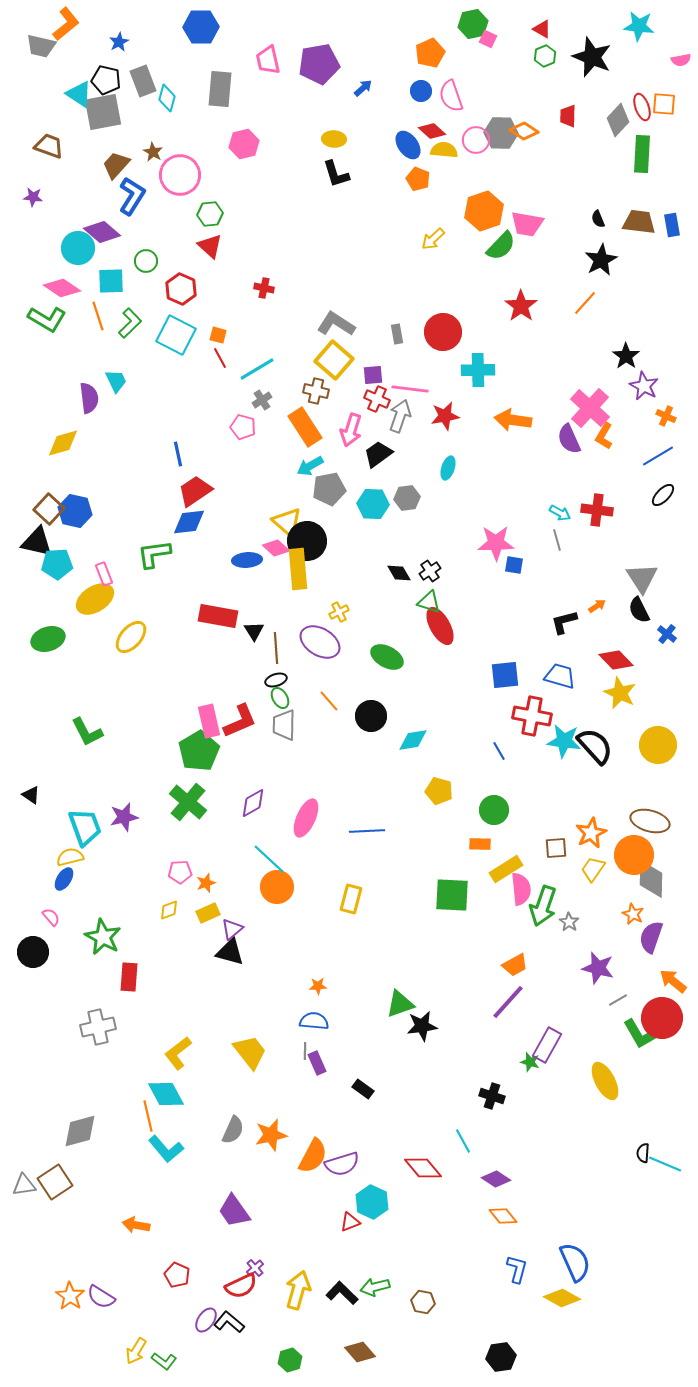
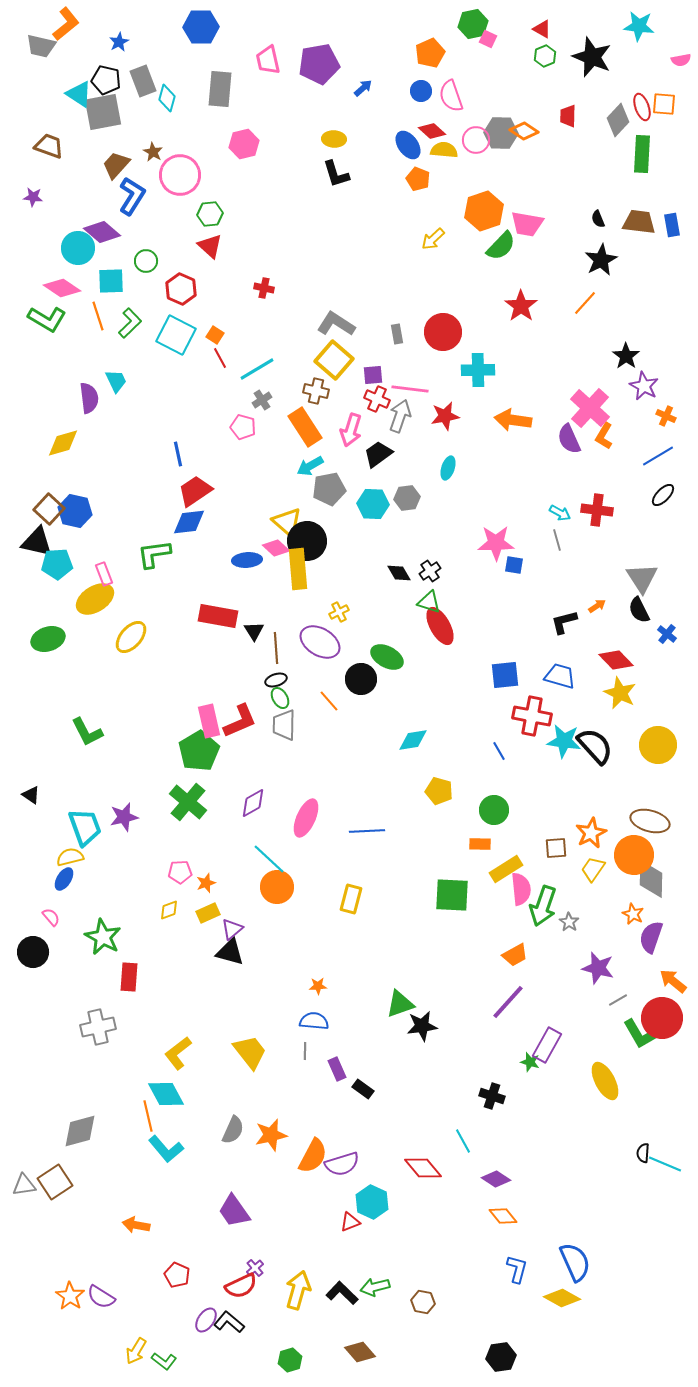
orange square at (218, 335): moved 3 px left; rotated 18 degrees clockwise
black circle at (371, 716): moved 10 px left, 37 px up
orange trapezoid at (515, 965): moved 10 px up
purple rectangle at (317, 1063): moved 20 px right, 6 px down
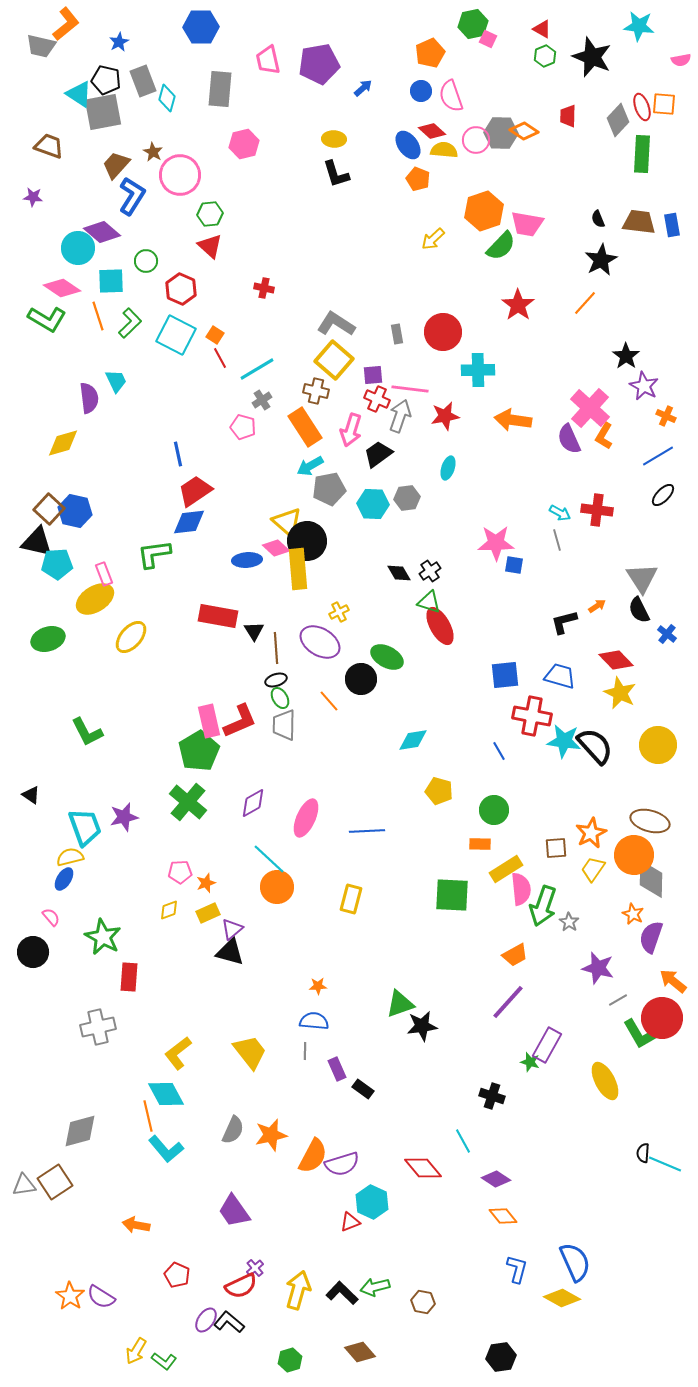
red star at (521, 306): moved 3 px left, 1 px up
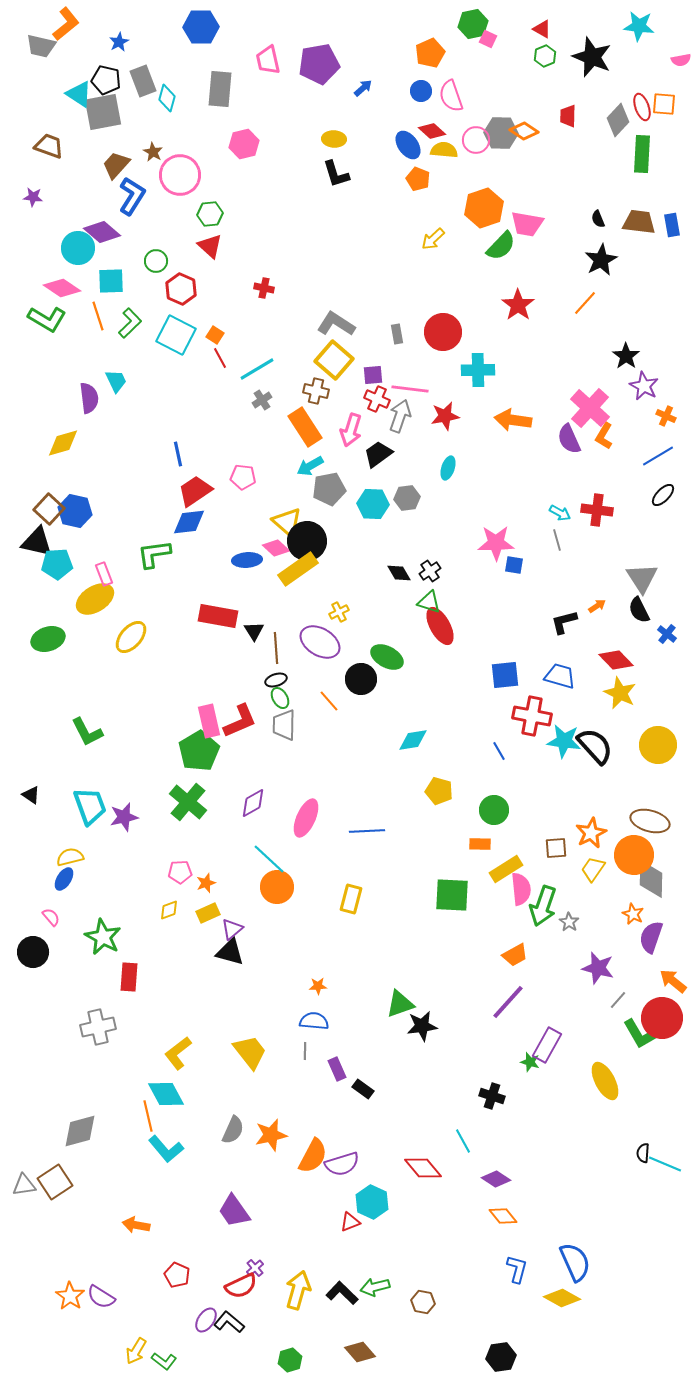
orange hexagon at (484, 211): moved 3 px up
green circle at (146, 261): moved 10 px right
pink pentagon at (243, 427): moved 50 px down; rotated 10 degrees counterclockwise
yellow rectangle at (298, 569): rotated 60 degrees clockwise
cyan trapezoid at (85, 827): moved 5 px right, 21 px up
gray line at (618, 1000): rotated 18 degrees counterclockwise
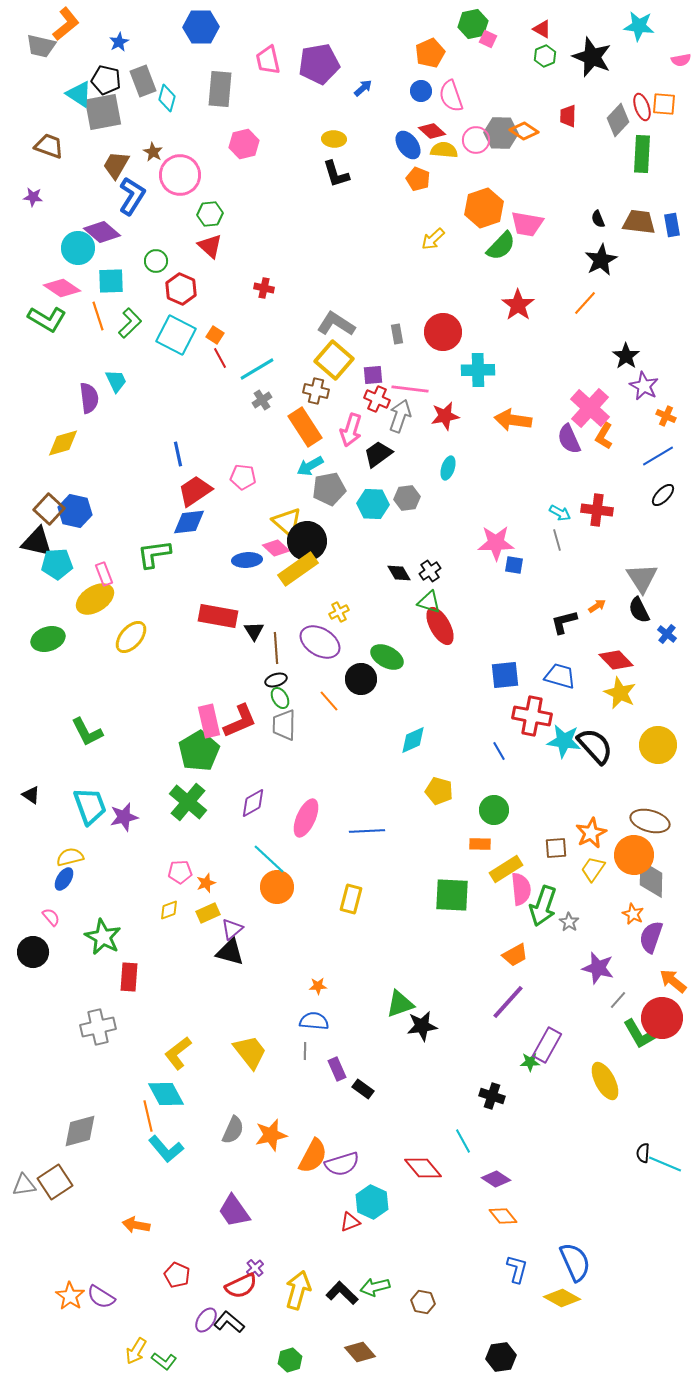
brown trapezoid at (116, 165): rotated 12 degrees counterclockwise
cyan diamond at (413, 740): rotated 16 degrees counterclockwise
green star at (530, 1062): rotated 18 degrees counterclockwise
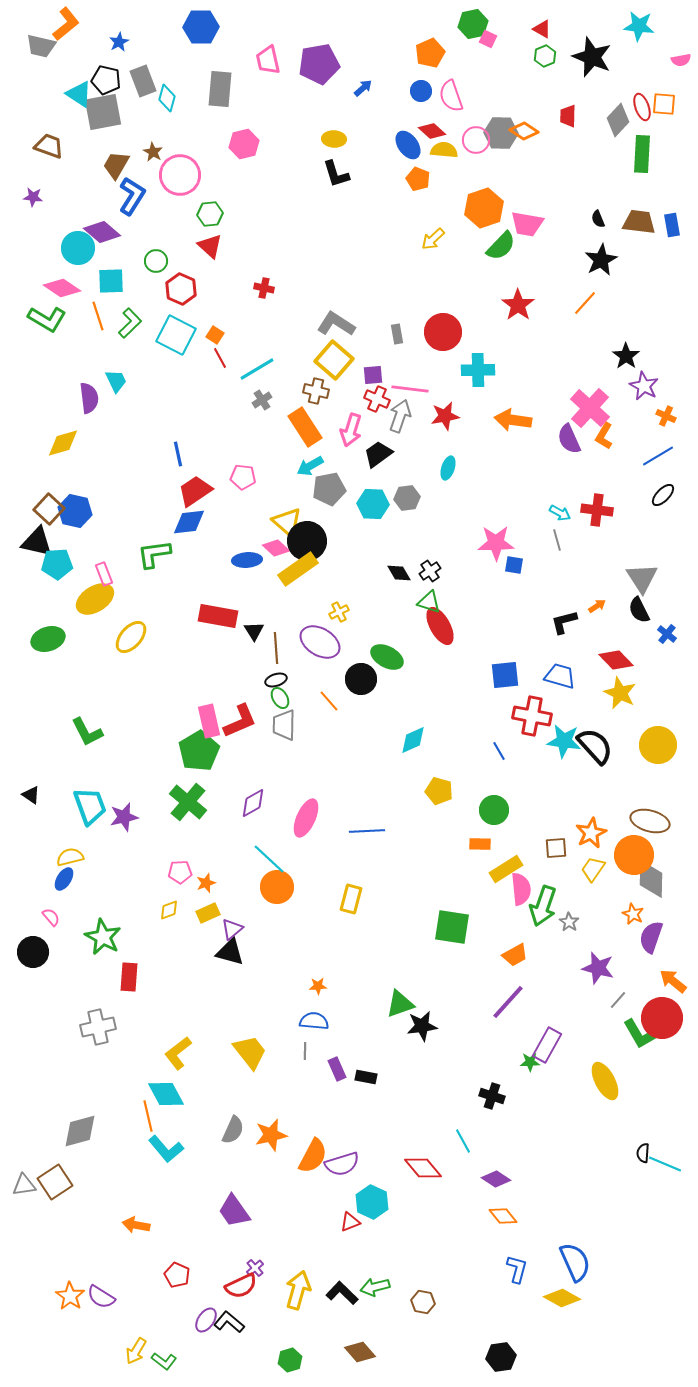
green square at (452, 895): moved 32 px down; rotated 6 degrees clockwise
black rectangle at (363, 1089): moved 3 px right, 12 px up; rotated 25 degrees counterclockwise
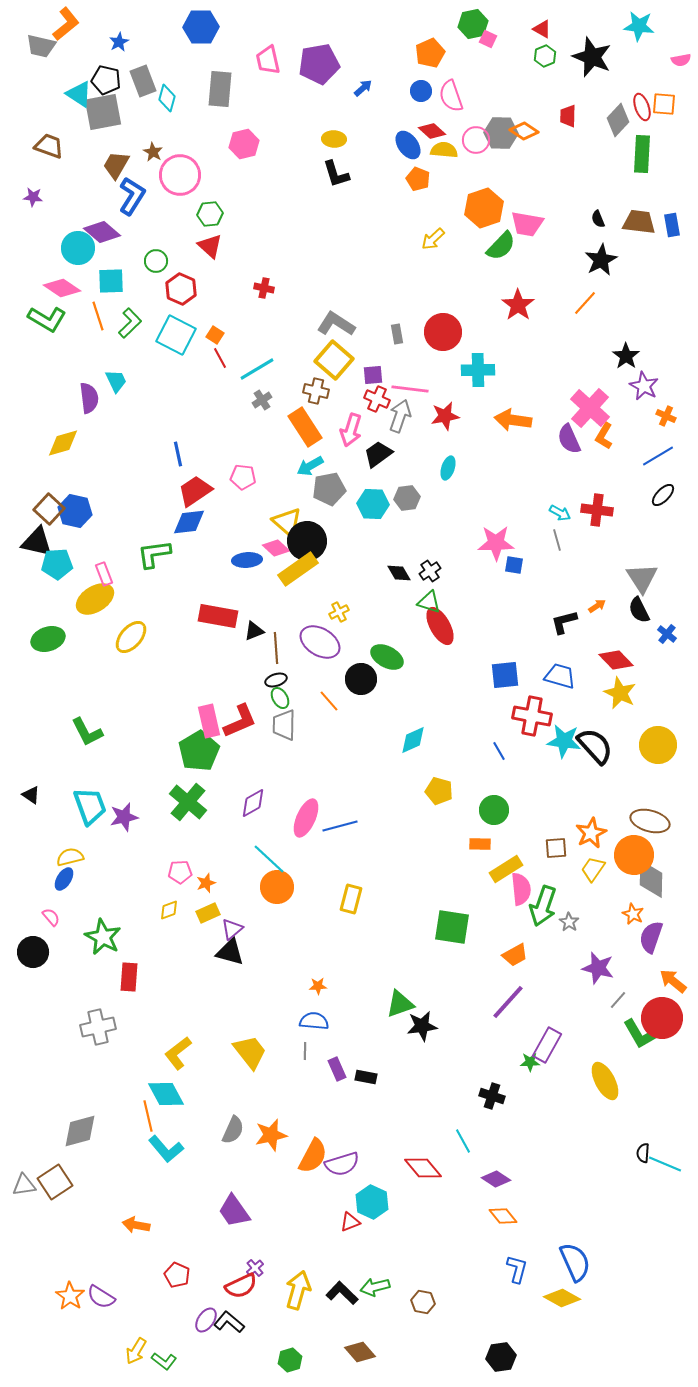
black triangle at (254, 631): rotated 40 degrees clockwise
blue line at (367, 831): moved 27 px left, 5 px up; rotated 12 degrees counterclockwise
